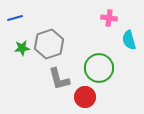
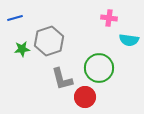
cyan semicircle: rotated 66 degrees counterclockwise
gray hexagon: moved 3 px up
green star: moved 1 px down
gray L-shape: moved 3 px right
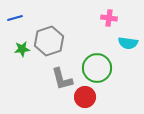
cyan semicircle: moved 1 px left, 3 px down
green circle: moved 2 px left
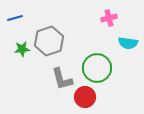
pink cross: rotated 21 degrees counterclockwise
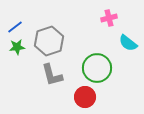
blue line: moved 9 px down; rotated 21 degrees counterclockwise
cyan semicircle: rotated 30 degrees clockwise
green star: moved 5 px left, 2 px up
gray L-shape: moved 10 px left, 4 px up
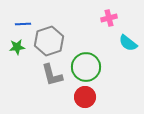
blue line: moved 8 px right, 3 px up; rotated 35 degrees clockwise
green circle: moved 11 px left, 1 px up
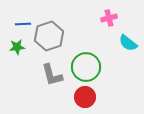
gray hexagon: moved 5 px up
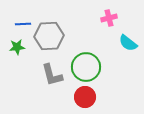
gray hexagon: rotated 16 degrees clockwise
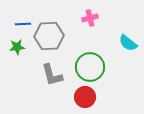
pink cross: moved 19 px left
green circle: moved 4 px right
